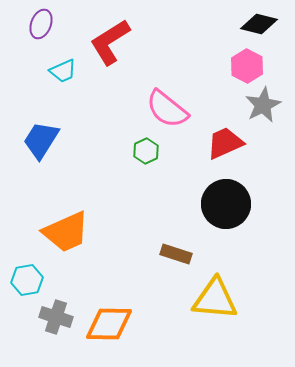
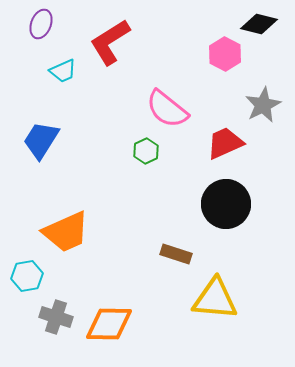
pink hexagon: moved 22 px left, 12 px up
cyan hexagon: moved 4 px up
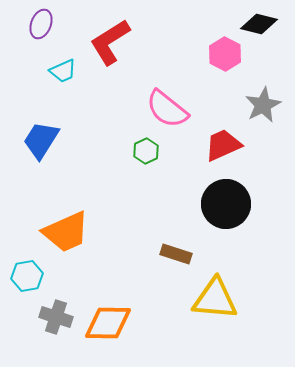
red trapezoid: moved 2 px left, 2 px down
orange diamond: moved 1 px left, 1 px up
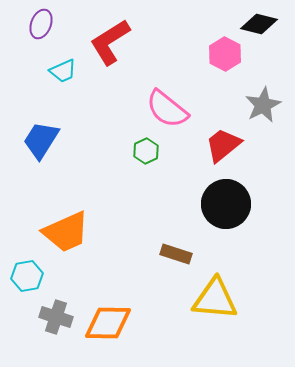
red trapezoid: rotated 15 degrees counterclockwise
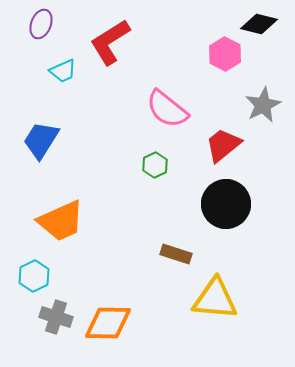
green hexagon: moved 9 px right, 14 px down
orange trapezoid: moved 5 px left, 11 px up
cyan hexagon: moved 7 px right; rotated 16 degrees counterclockwise
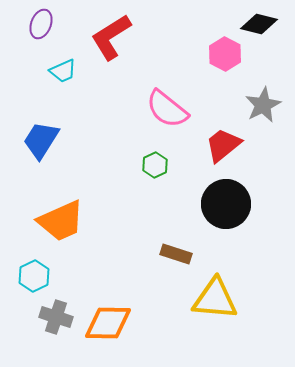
red L-shape: moved 1 px right, 5 px up
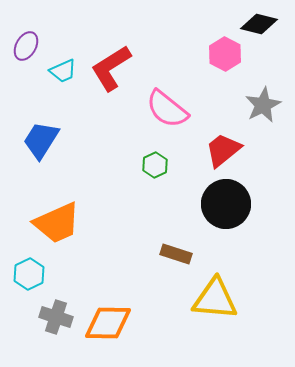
purple ellipse: moved 15 px left, 22 px down; rotated 8 degrees clockwise
red L-shape: moved 31 px down
red trapezoid: moved 5 px down
orange trapezoid: moved 4 px left, 2 px down
cyan hexagon: moved 5 px left, 2 px up
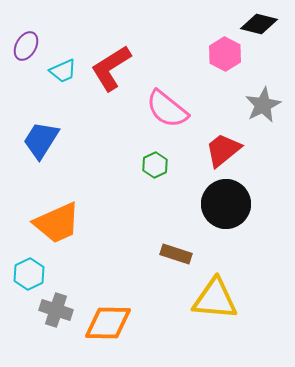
gray cross: moved 7 px up
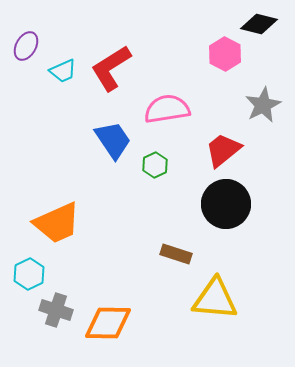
pink semicircle: rotated 132 degrees clockwise
blue trapezoid: moved 72 px right; rotated 114 degrees clockwise
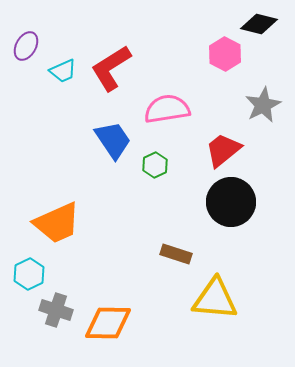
black circle: moved 5 px right, 2 px up
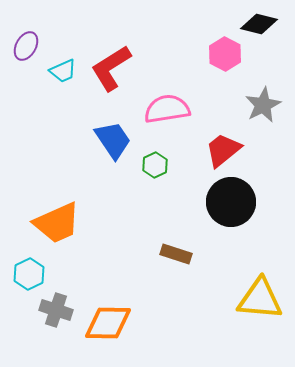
yellow triangle: moved 45 px right
